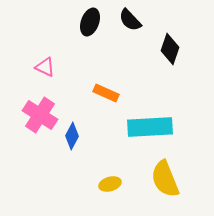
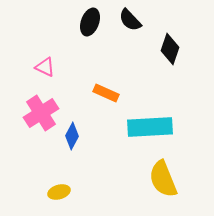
pink cross: moved 1 px right, 2 px up; rotated 24 degrees clockwise
yellow semicircle: moved 2 px left
yellow ellipse: moved 51 px left, 8 px down
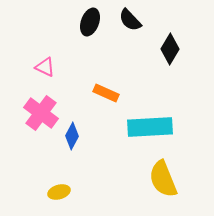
black diamond: rotated 12 degrees clockwise
pink cross: rotated 20 degrees counterclockwise
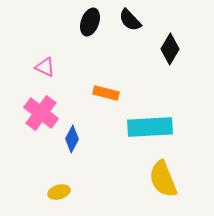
orange rectangle: rotated 10 degrees counterclockwise
blue diamond: moved 3 px down
